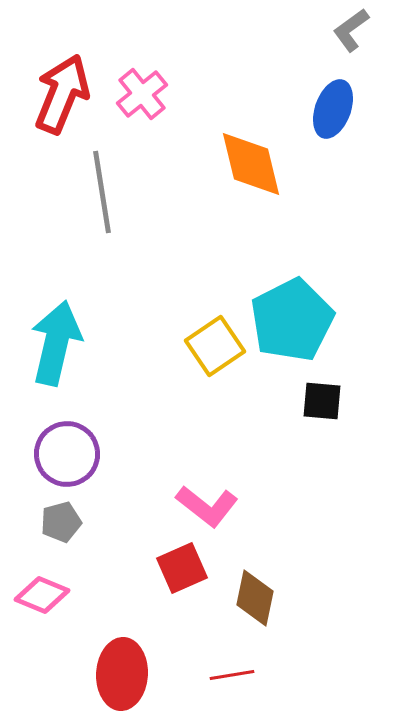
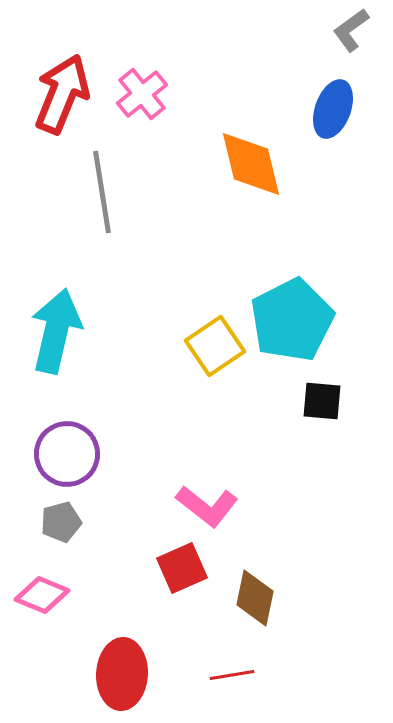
cyan arrow: moved 12 px up
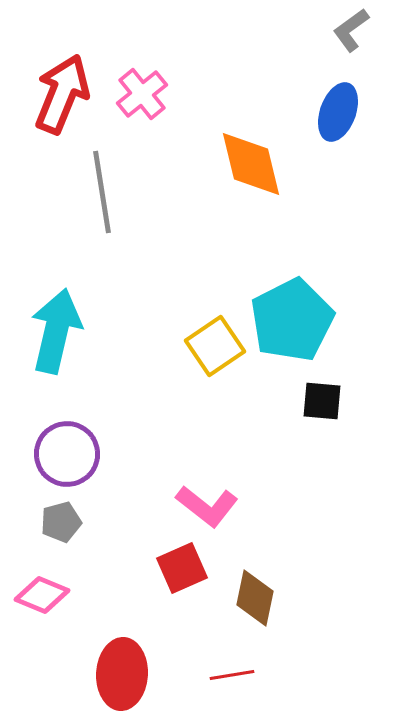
blue ellipse: moved 5 px right, 3 px down
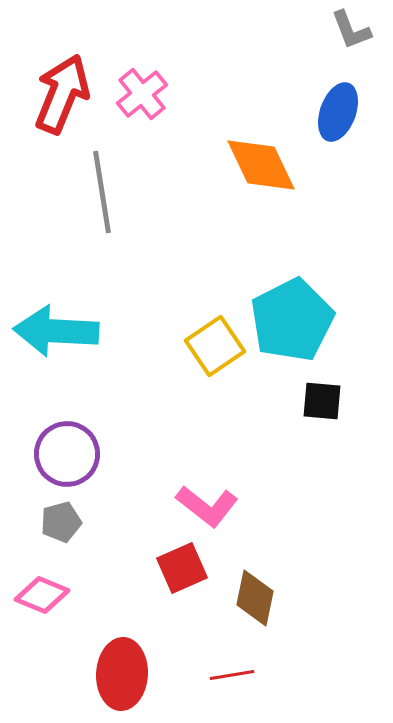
gray L-shape: rotated 75 degrees counterclockwise
orange diamond: moved 10 px right, 1 px down; rotated 12 degrees counterclockwise
cyan arrow: rotated 100 degrees counterclockwise
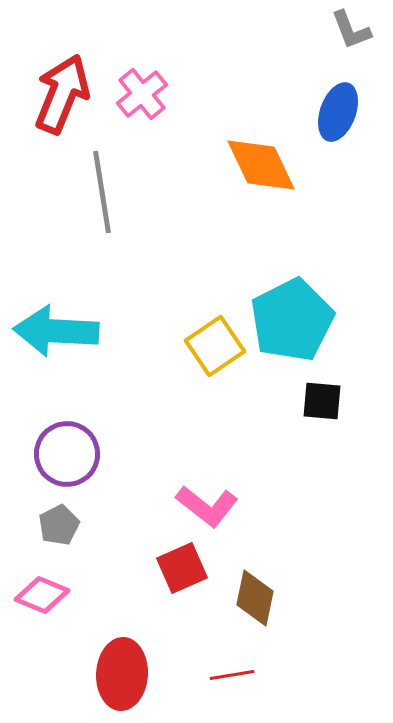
gray pentagon: moved 2 px left, 3 px down; rotated 12 degrees counterclockwise
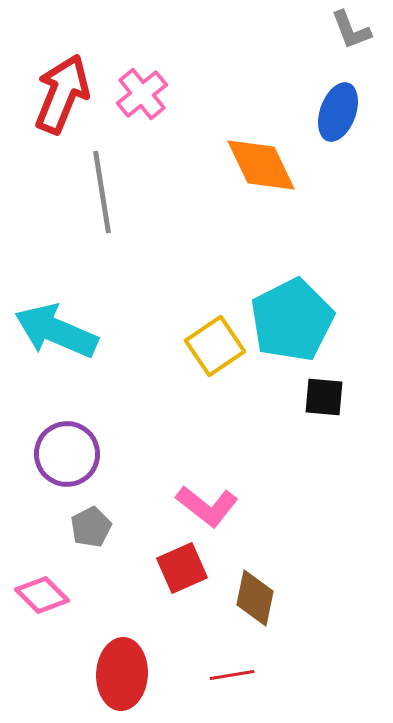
cyan arrow: rotated 20 degrees clockwise
black square: moved 2 px right, 4 px up
gray pentagon: moved 32 px right, 2 px down
pink diamond: rotated 22 degrees clockwise
